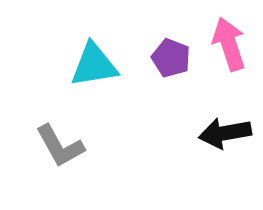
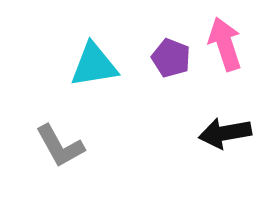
pink arrow: moved 4 px left
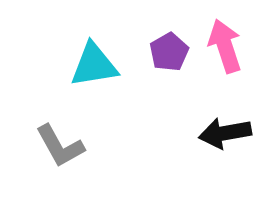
pink arrow: moved 2 px down
purple pentagon: moved 2 px left, 6 px up; rotated 21 degrees clockwise
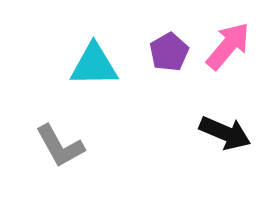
pink arrow: moved 3 px right; rotated 58 degrees clockwise
cyan triangle: rotated 8 degrees clockwise
black arrow: rotated 147 degrees counterclockwise
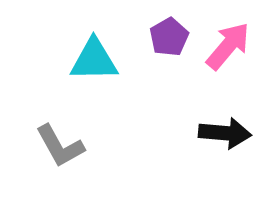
purple pentagon: moved 15 px up
cyan triangle: moved 5 px up
black arrow: rotated 18 degrees counterclockwise
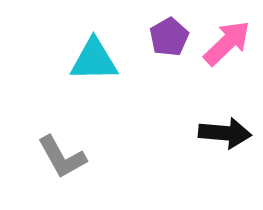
pink arrow: moved 1 px left, 3 px up; rotated 6 degrees clockwise
gray L-shape: moved 2 px right, 11 px down
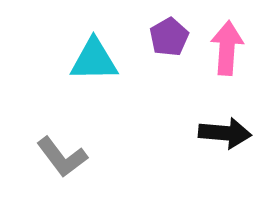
pink arrow: moved 5 px down; rotated 42 degrees counterclockwise
gray L-shape: rotated 8 degrees counterclockwise
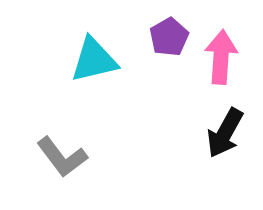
pink arrow: moved 6 px left, 9 px down
cyan triangle: rotated 12 degrees counterclockwise
black arrow: rotated 114 degrees clockwise
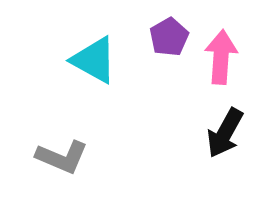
cyan triangle: rotated 42 degrees clockwise
gray L-shape: rotated 30 degrees counterclockwise
